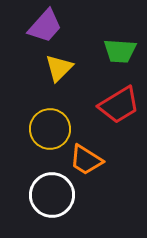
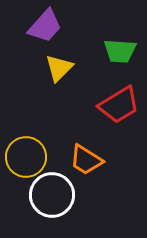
yellow circle: moved 24 px left, 28 px down
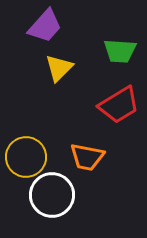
orange trapezoid: moved 1 px right, 3 px up; rotated 21 degrees counterclockwise
